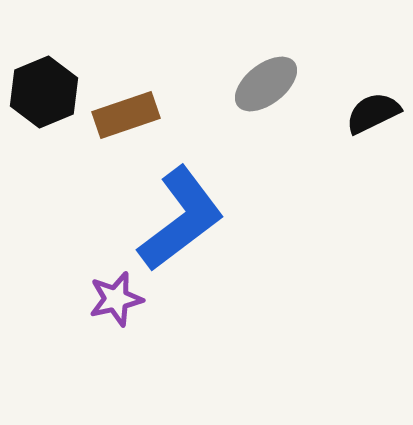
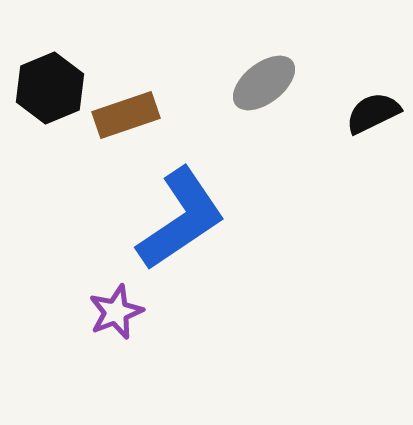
gray ellipse: moved 2 px left, 1 px up
black hexagon: moved 6 px right, 4 px up
blue L-shape: rotated 3 degrees clockwise
purple star: moved 13 px down; rotated 8 degrees counterclockwise
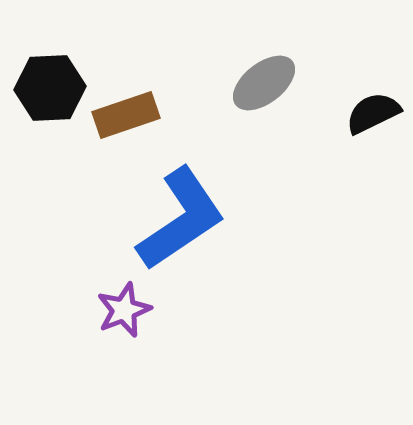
black hexagon: rotated 20 degrees clockwise
purple star: moved 8 px right, 2 px up
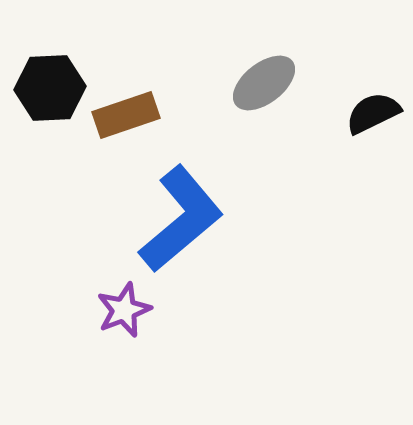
blue L-shape: rotated 6 degrees counterclockwise
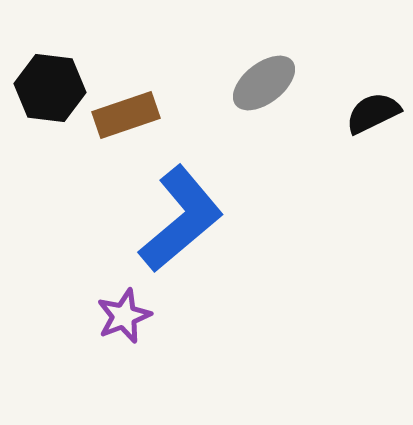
black hexagon: rotated 10 degrees clockwise
purple star: moved 6 px down
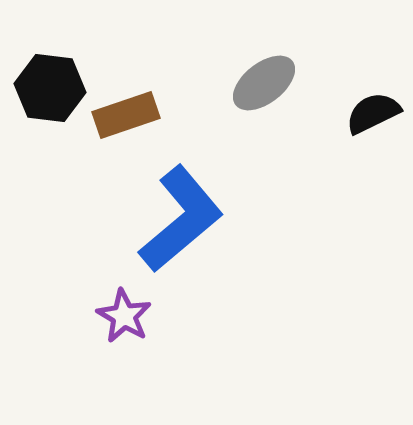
purple star: rotated 20 degrees counterclockwise
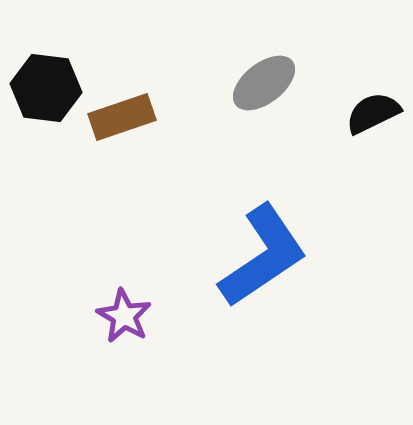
black hexagon: moved 4 px left
brown rectangle: moved 4 px left, 2 px down
blue L-shape: moved 82 px right, 37 px down; rotated 6 degrees clockwise
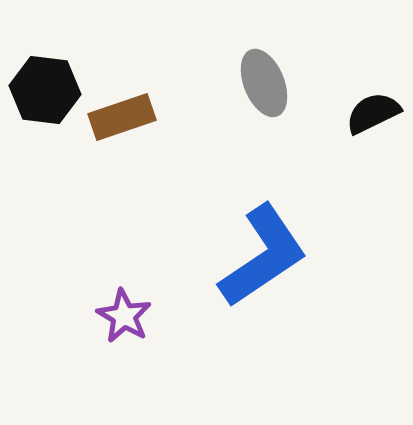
gray ellipse: rotated 74 degrees counterclockwise
black hexagon: moved 1 px left, 2 px down
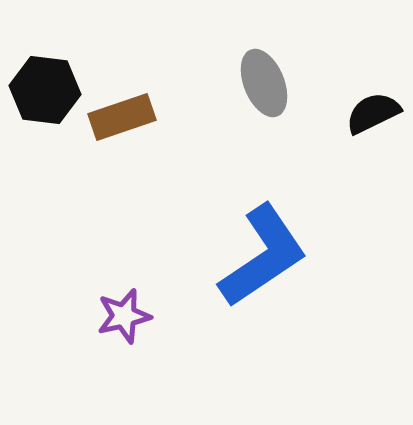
purple star: rotated 28 degrees clockwise
